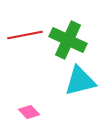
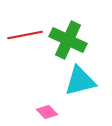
pink diamond: moved 18 px right
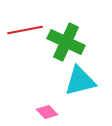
red line: moved 5 px up
green cross: moved 2 px left, 2 px down
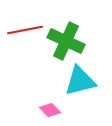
green cross: moved 1 px up
pink diamond: moved 3 px right, 2 px up
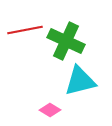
pink diamond: rotated 15 degrees counterclockwise
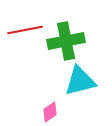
green cross: rotated 36 degrees counterclockwise
pink diamond: moved 2 px down; rotated 65 degrees counterclockwise
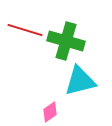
red line: rotated 28 degrees clockwise
green cross: rotated 27 degrees clockwise
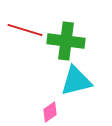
green cross: rotated 9 degrees counterclockwise
cyan triangle: moved 4 px left
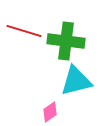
red line: moved 1 px left, 1 px down
